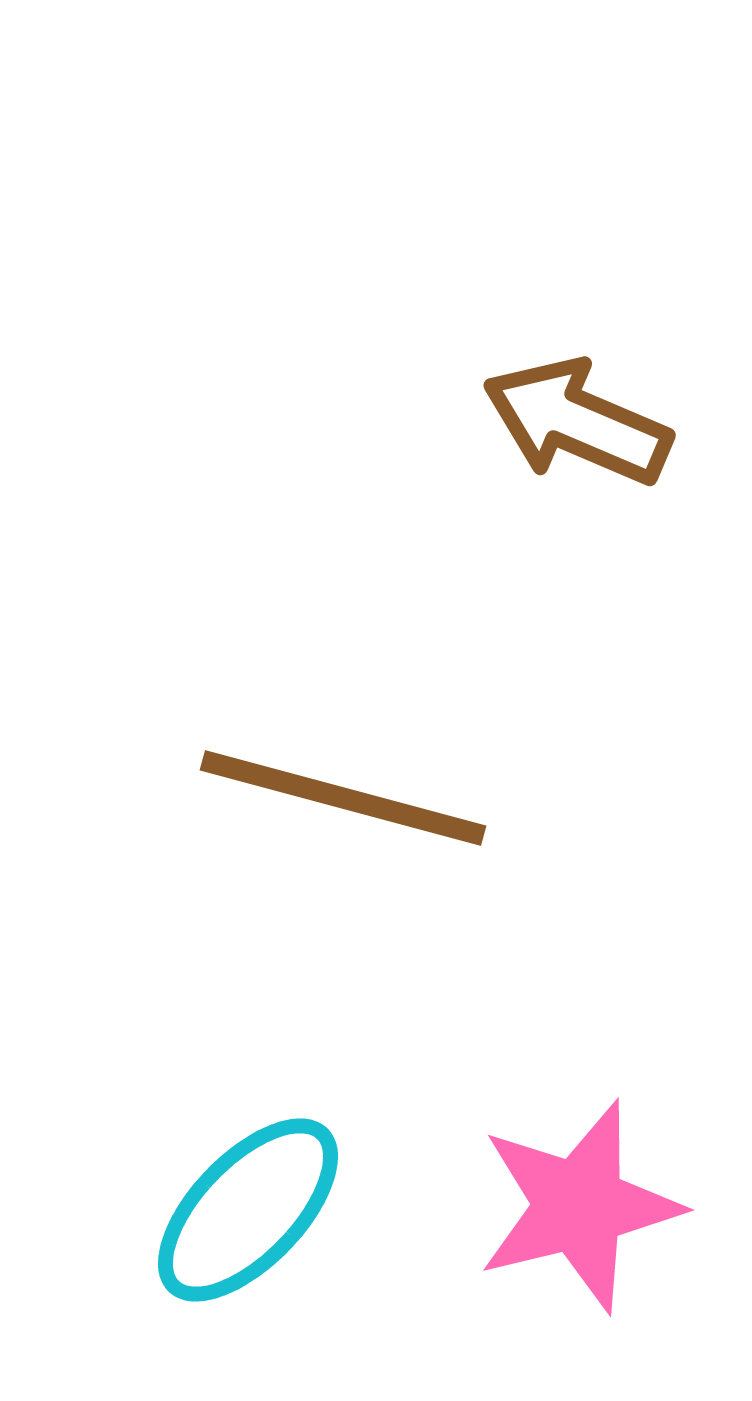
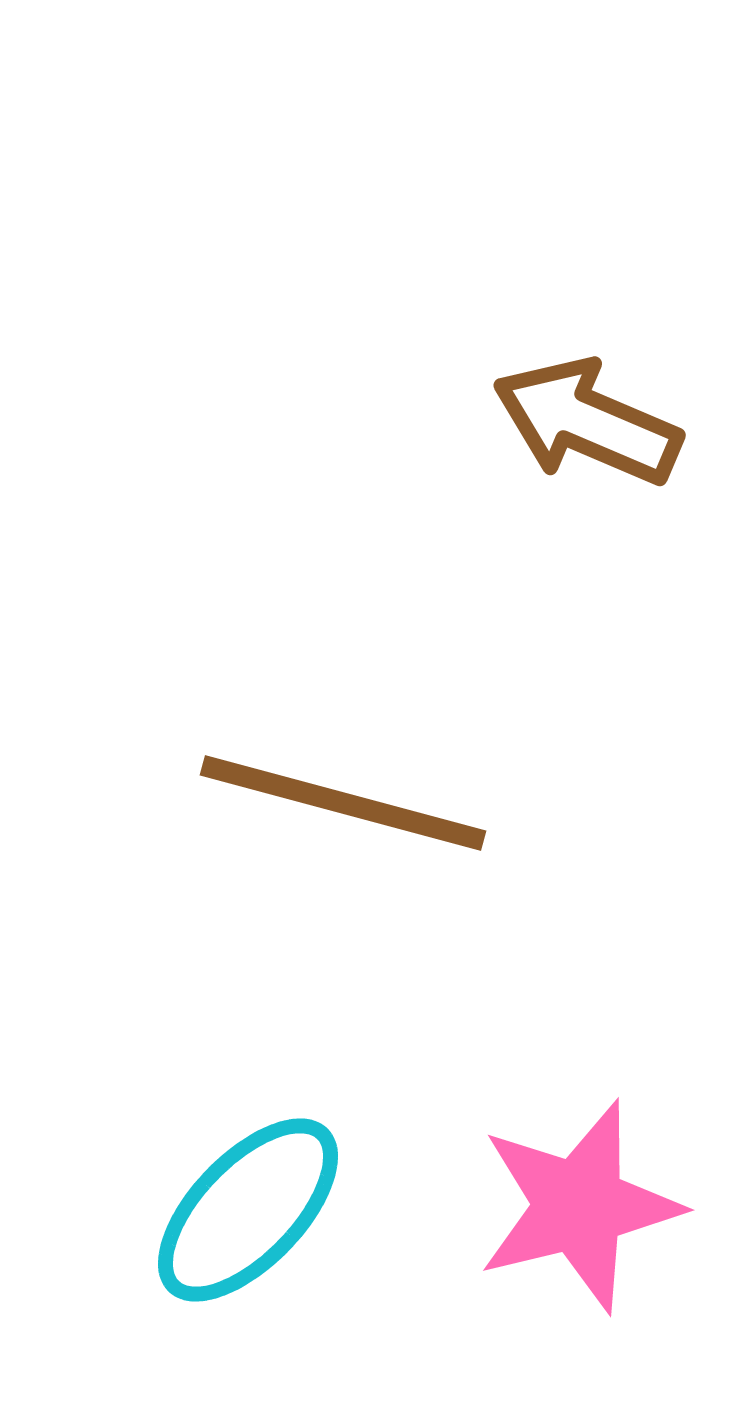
brown arrow: moved 10 px right
brown line: moved 5 px down
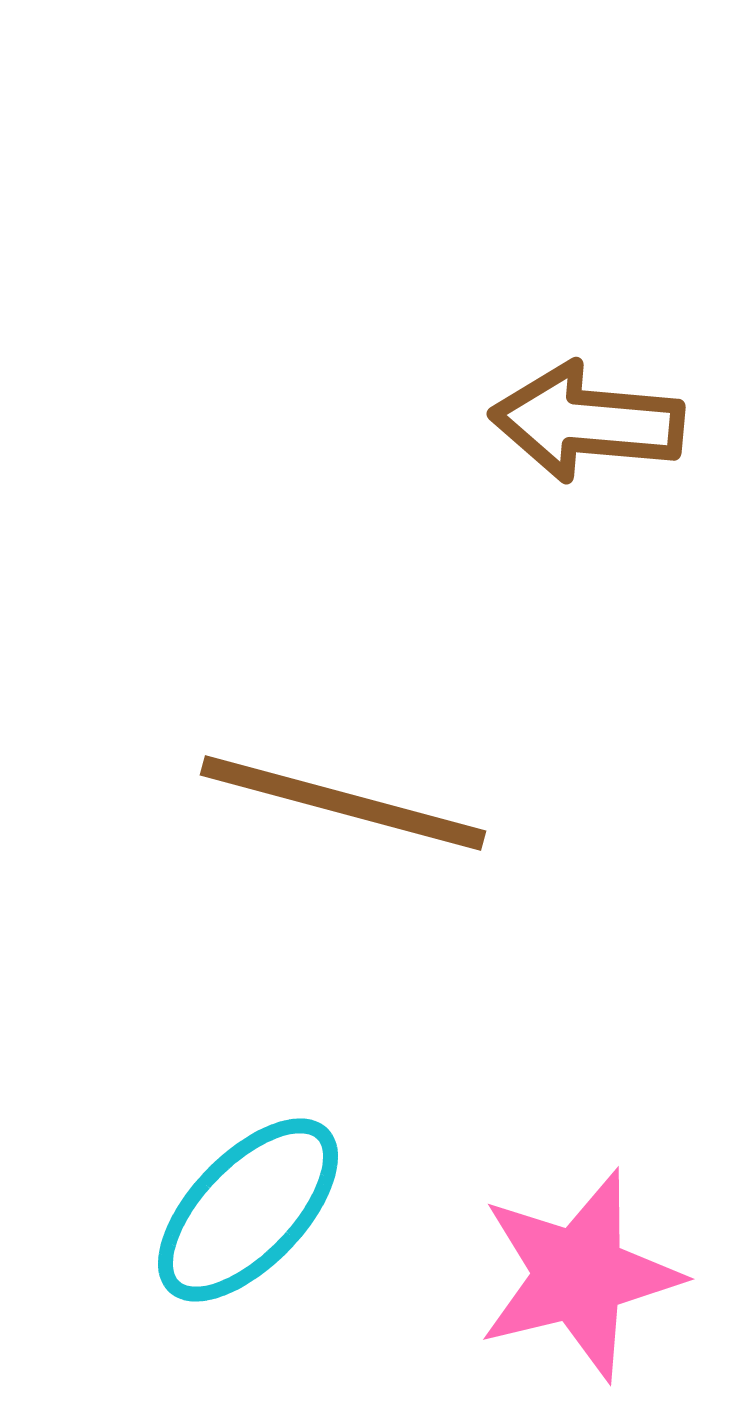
brown arrow: rotated 18 degrees counterclockwise
pink star: moved 69 px down
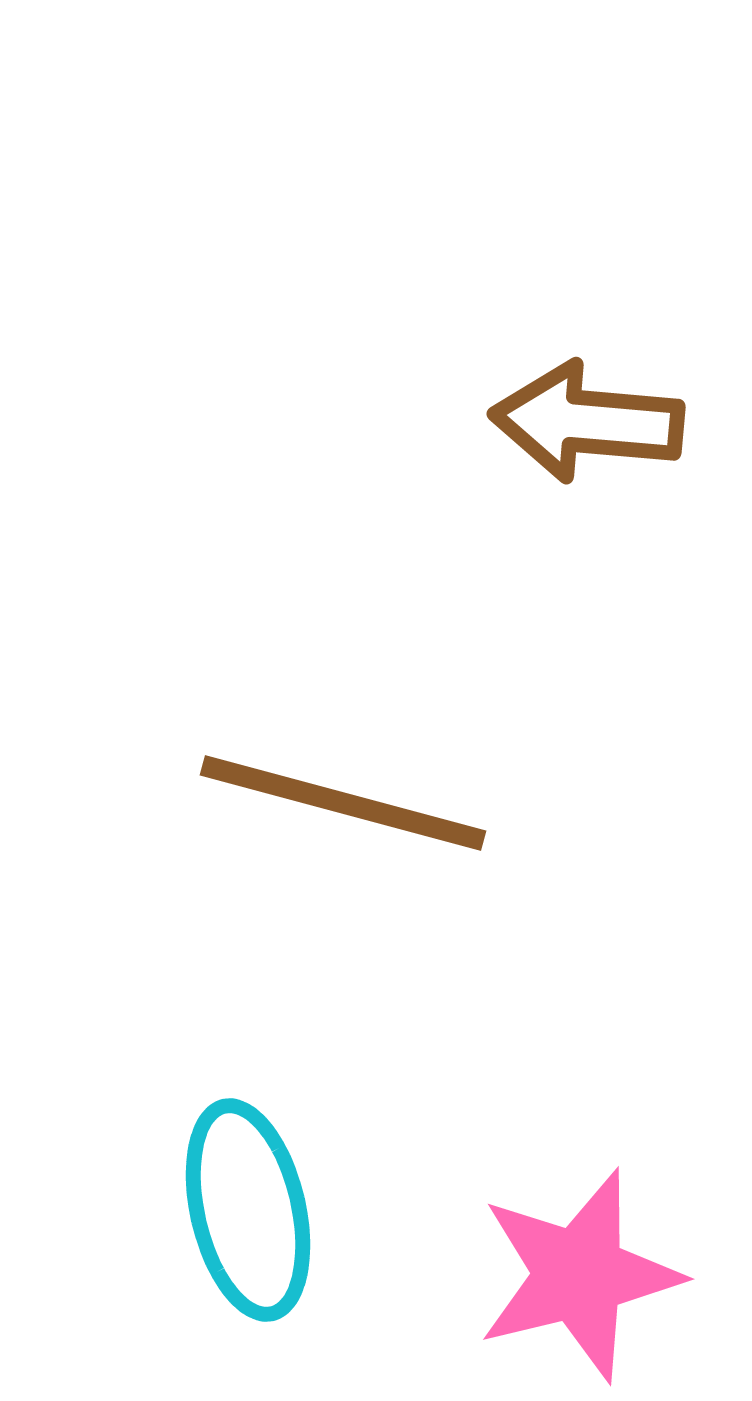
cyan ellipse: rotated 57 degrees counterclockwise
